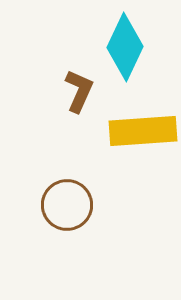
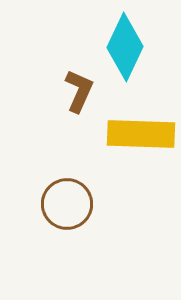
yellow rectangle: moved 2 px left, 3 px down; rotated 6 degrees clockwise
brown circle: moved 1 px up
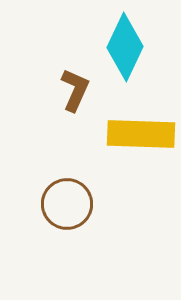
brown L-shape: moved 4 px left, 1 px up
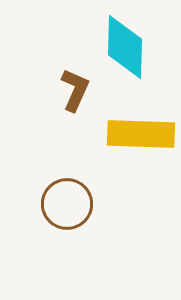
cyan diamond: rotated 24 degrees counterclockwise
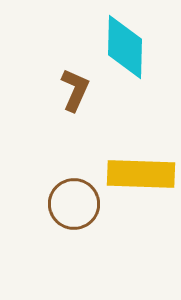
yellow rectangle: moved 40 px down
brown circle: moved 7 px right
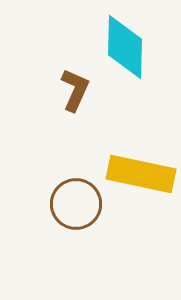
yellow rectangle: rotated 10 degrees clockwise
brown circle: moved 2 px right
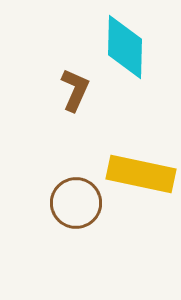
brown circle: moved 1 px up
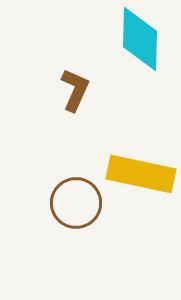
cyan diamond: moved 15 px right, 8 px up
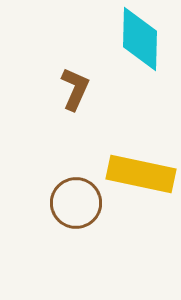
brown L-shape: moved 1 px up
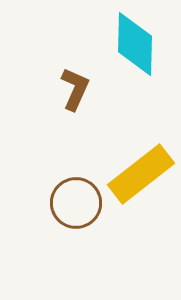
cyan diamond: moved 5 px left, 5 px down
yellow rectangle: rotated 50 degrees counterclockwise
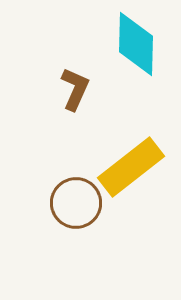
cyan diamond: moved 1 px right
yellow rectangle: moved 10 px left, 7 px up
